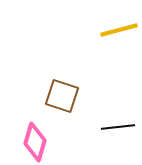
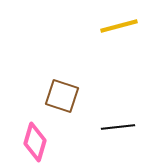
yellow line: moved 4 px up
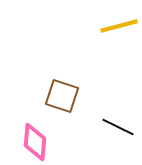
black line: rotated 32 degrees clockwise
pink diamond: rotated 12 degrees counterclockwise
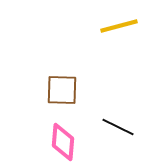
brown square: moved 6 px up; rotated 16 degrees counterclockwise
pink diamond: moved 28 px right
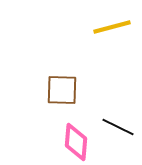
yellow line: moved 7 px left, 1 px down
pink diamond: moved 13 px right
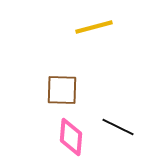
yellow line: moved 18 px left
pink diamond: moved 5 px left, 5 px up
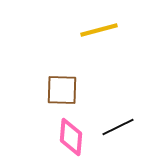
yellow line: moved 5 px right, 3 px down
black line: rotated 52 degrees counterclockwise
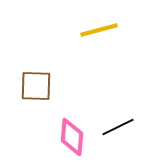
brown square: moved 26 px left, 4 px up
pink diamond: moved 1 px right
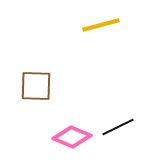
yellow line: moved 2 px right, 5 px up
pink diamond: rotated 72 degrees counterclockwise
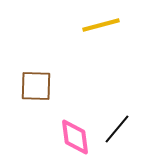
black line: moved 1 px left, 2 px down; rotated 24 degrees counterclockwise
pink diamond: moved 3 px right; rotated 60 degrees clockwise
